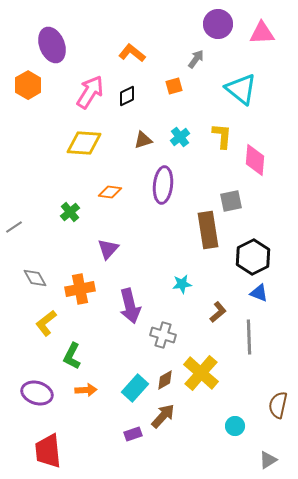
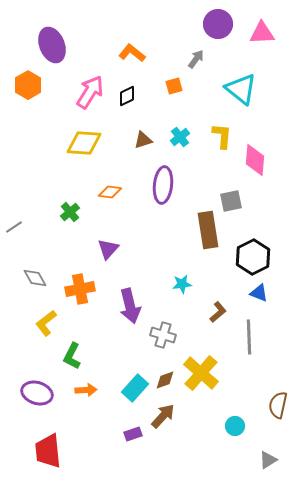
brown diamond at (165, 380): rotated 10 degrees clockwise
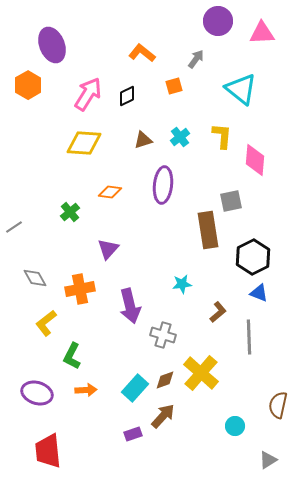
purple circle at (218, 24): moved 3 px up
orange L-shape at (132, 53): moved 10 px right
pink arrow at (90, 92): moved 2 px left, 2 px down
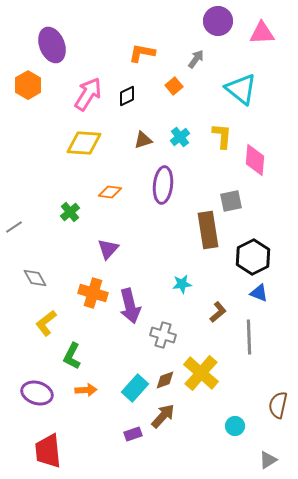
orange L-shape at (142, 53): rotated 28 degrees counterclockwise
orange square at (174, 86): rotated 24 degrees counterclockwise
orange cross at (80, 289): moved 13 px right, 4 px down; rotated 28 degrees clockwise
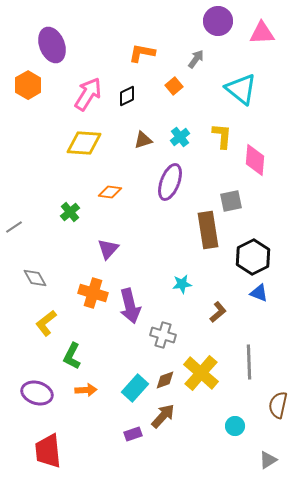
purple ellipse at (163, 185): moved 7 px right, 3 px up; rotated 15 degrees clockwise
gray line at (249, 337): moved 25 px down
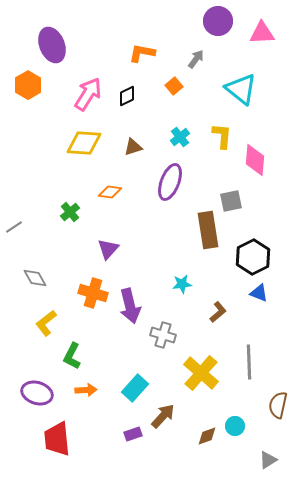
brown triangle at (143, 140): moved 10 px left, 7 px down
brown diamond at (165, 380): moved 42 px right, 56 px down
red trapezoid at (48, 451): moved 9 px right, 12 px up
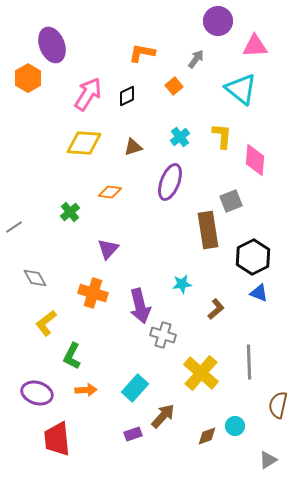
pink triangle at (262, 33): moved 7 px left, 13 px down
orange hexagon at (28, 85): moved 7 px up
gray square at (231, 201): rotated 10 degrees counterclockwise
purple arrow at (130, 306): moved 10 px right
brown L-shape at (218, 312): moved 2 px left, 3 px up
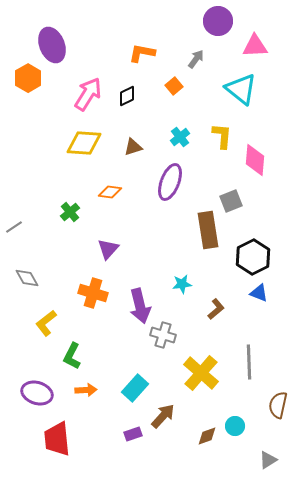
gray diamond at (35, 278): moved 8 px left
